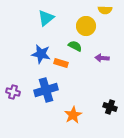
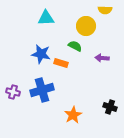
cyan triangle: rotated 36 degrees clockwise
blue cross: moved 4 px left
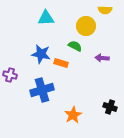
purple cross: moved 3 px left, 17 px up
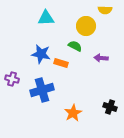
purple arrow: moved 1 px left
purple cross: moved 2 px right, 4 px down
orange star: moved 2 px up
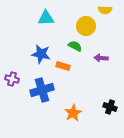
orange rectangle: moved 2 px right, 3 px down
